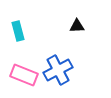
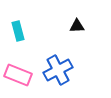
pink rectangle: moved 6 px left
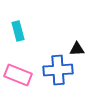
black triangle: moved 23 px down
blue cross: rotated 24 degrees clockwise
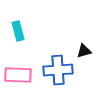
black triangle: moved 7 px right, 2 px down; rotated 14 degrees counterclockwise
pink rectangle: rotated 20 degrees counterclockwise
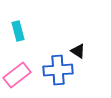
black triangle: moved 6 px left; rotated 49 degrees clockwise
pink rectangle: moved 1 px left; rotated 40 degrees counterclockwise
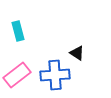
black triangle: moved 1 px left, 2 px down
blue cross: moved 3 px left, 5 px down
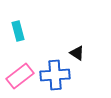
pink rectangle: moved 3 px right, 1 px down
